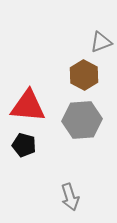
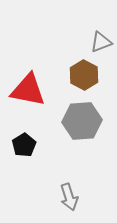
red triangle: moved 16 px up; rotated 6 degrees clockwise
gray hexagon: moved 1 px down
black pentagon: rotated 25 degrees clockwise
gray arrow: moved 1 px left
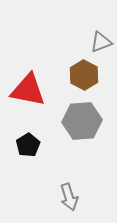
black pentagon: moved 4 px right
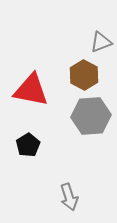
red triangle: moved 3 px right
gray hexagon: moved 9 px right, 5 px up
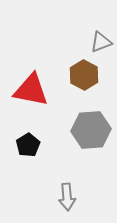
gray hexagon: moved 14 px down
gray arrow: moved 2 px left; rotated 12 degrees clockwise
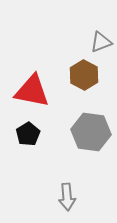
red triangle: moved 1 px right, 1 px down
gray hexagon: moved 2 px down; rotated 12 degrees clockwise
black pentagon: moved 11 px up
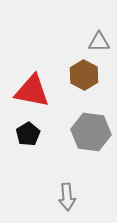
gray triangle: moved 2 px left; rotated 20 degrees clockwise
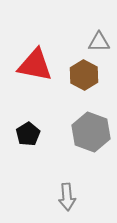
red triangle: moved 3 px right, 26 px up
gray hexagon: rotated 12 degrees clockwise
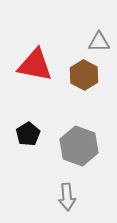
gray hexagon: moved 12 px left, 14 px down
